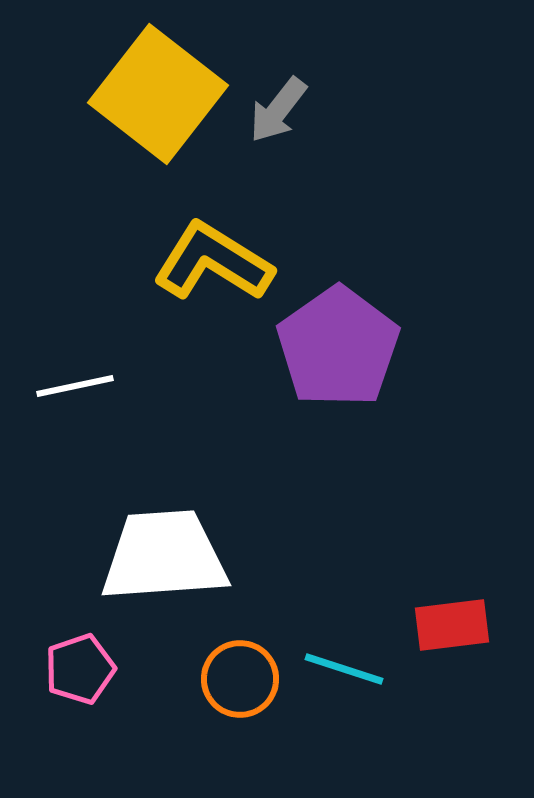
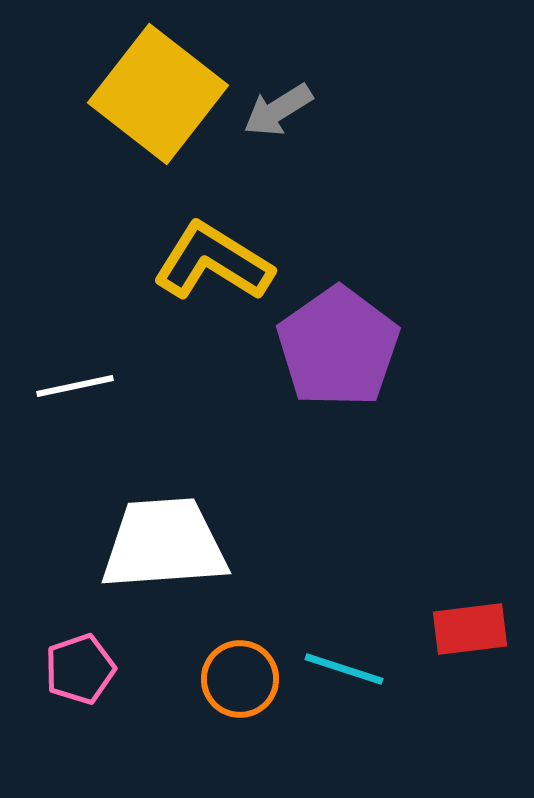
gray arrow: rotated 20 degrees clockwise
white trapezoid: moved 12 px up
red rectangle: moved 18 px right, 4 px down
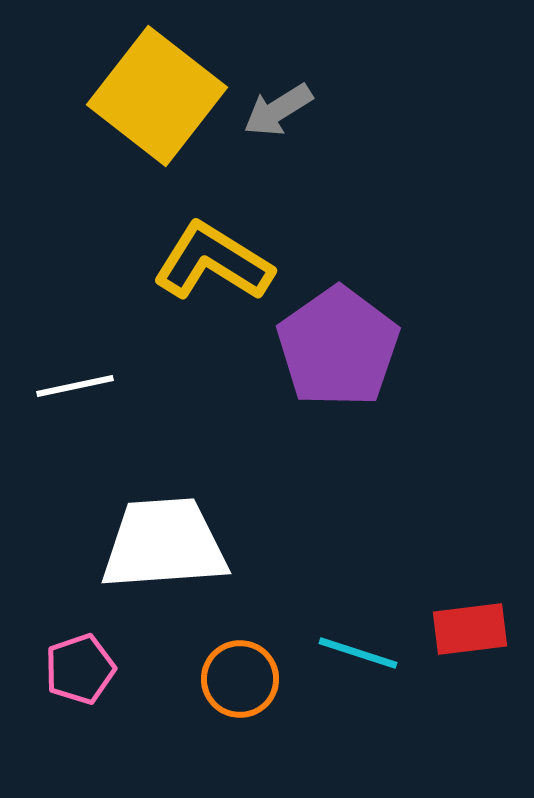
yellow square: moved 1 px left, 2 px down
cyan line: moved 14 px right, 16 px up
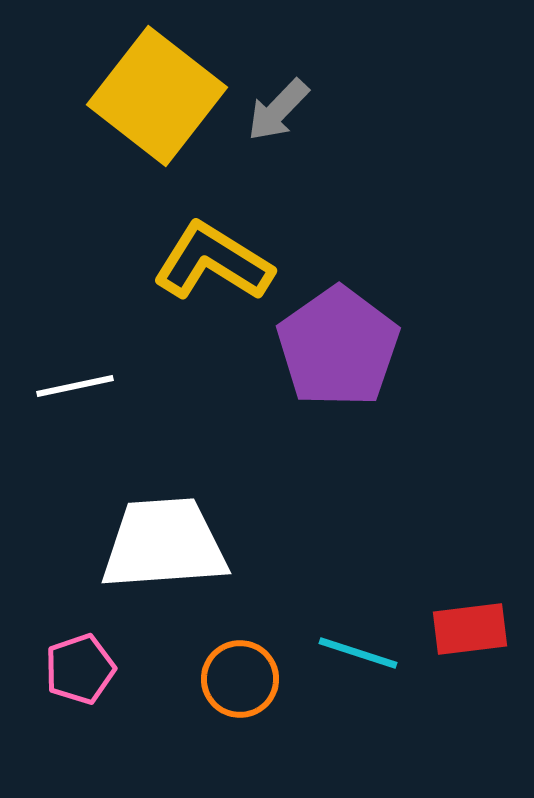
gray arrow: rotated 14 degrees counterclockwise
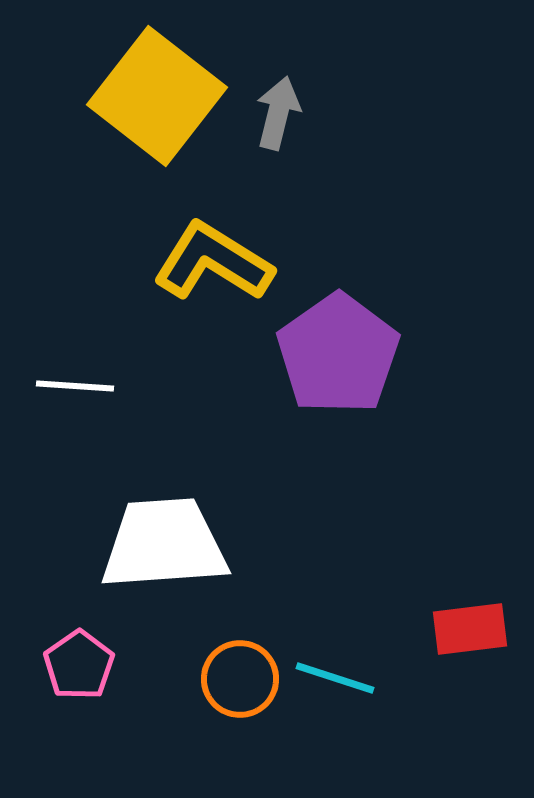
gray arrow: moved 3 px down; rotated 150 degrees clockwise
purple pentagon: moved 7 px down
white line: rotated 16 degrees clockwise
cyan line: moved 23 px left, 25 px down
pink pentagon: moved 1 px left, 4 px up; rotated 16 degrees counterclockwise
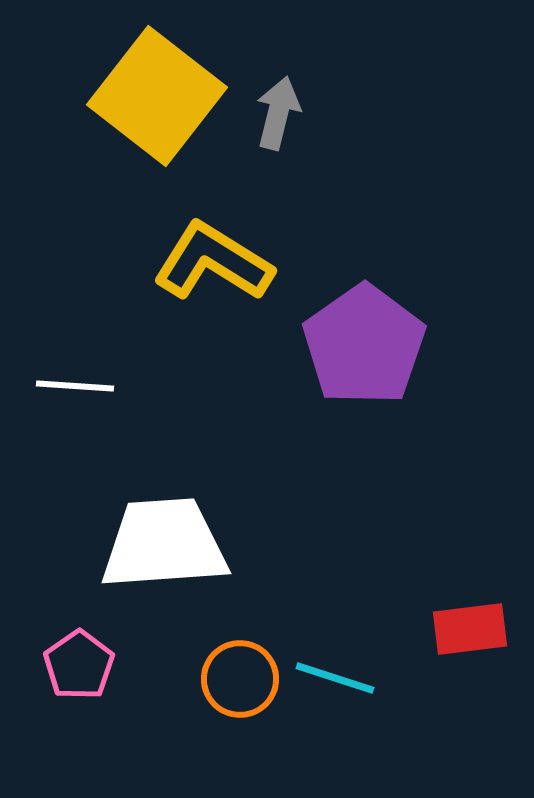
purple pentagon: moved 26 px right, 9 px up
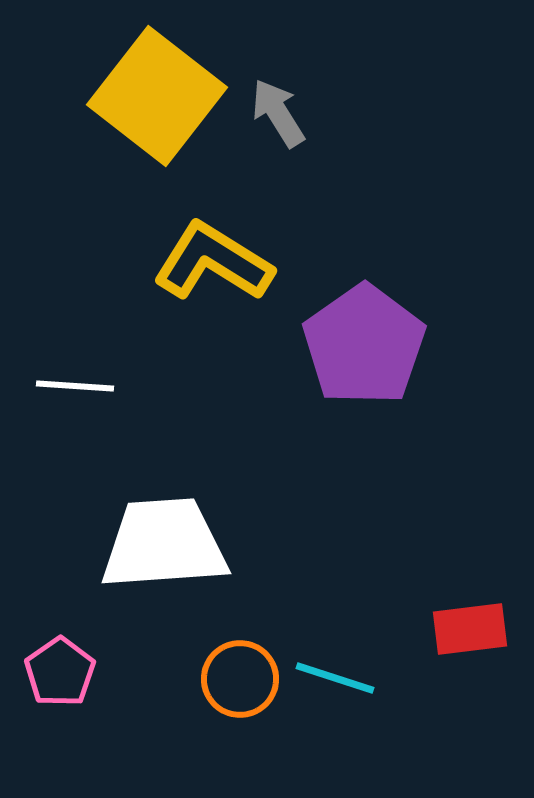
gray arrow: rotated 46 degrees counterclockwise
pink pentagon: moved 19 px left, 7 px down
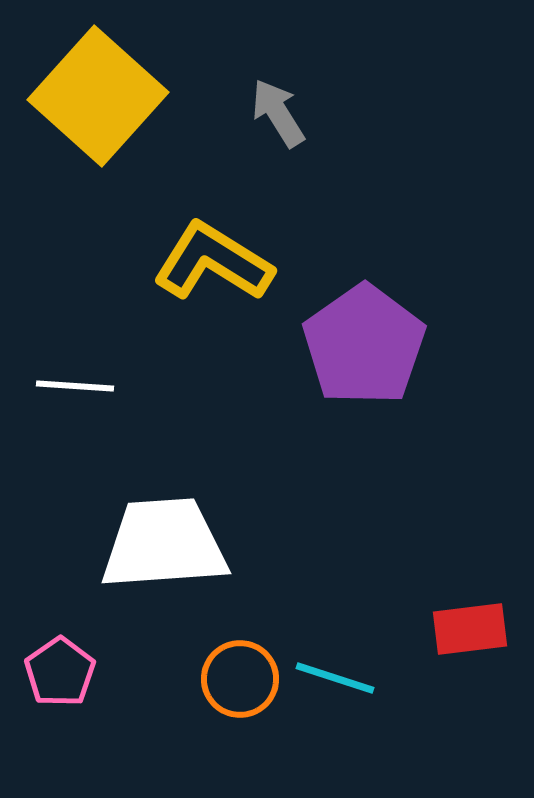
yellow square: moved 59 px left; rotated 4 degrees clockwise
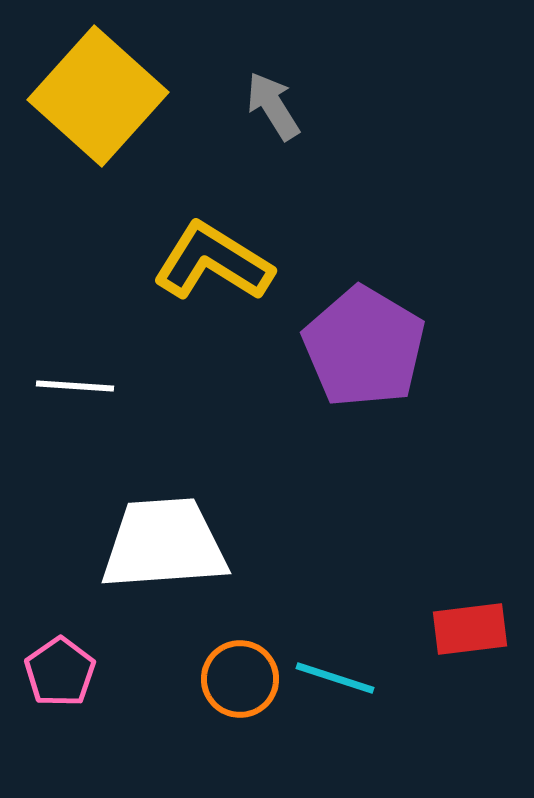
gray arrow: moved 5 px left, 7 px up
purple pentagon: moved 2 px down; rotated 6 degrees counterclockwise
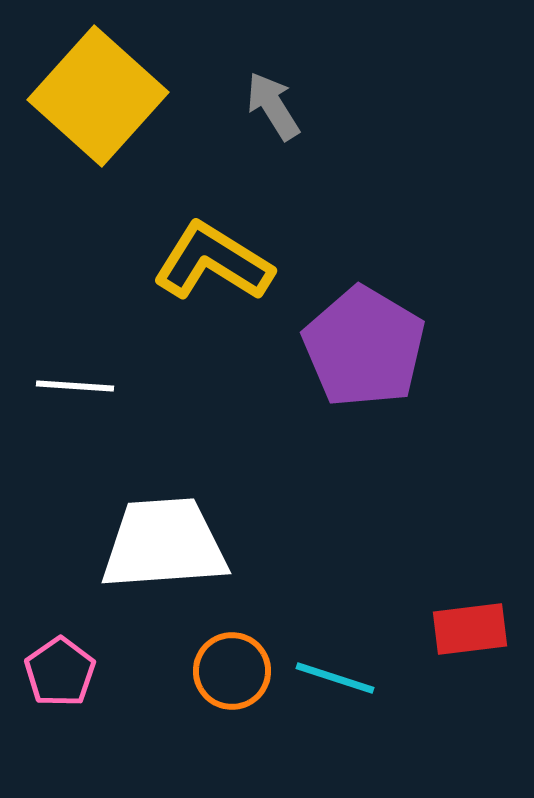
orange circle: moved 8 px left, 8 px up
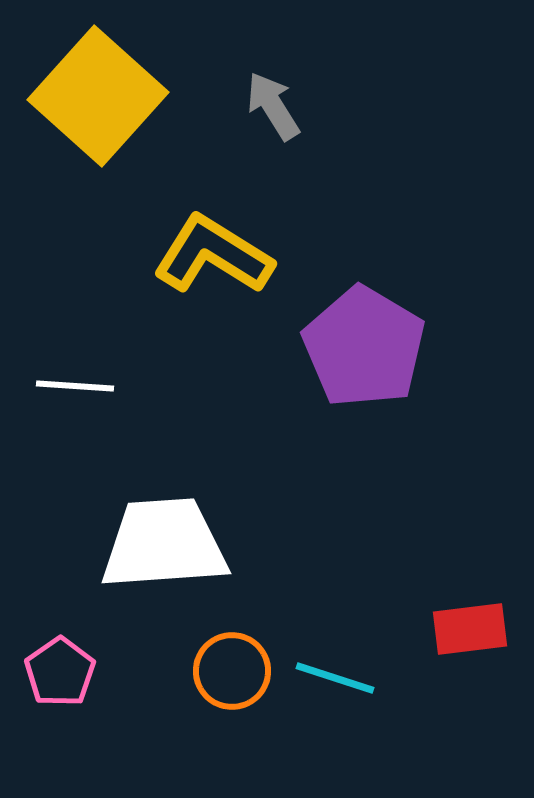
yellow L-shape: moved 7 px up
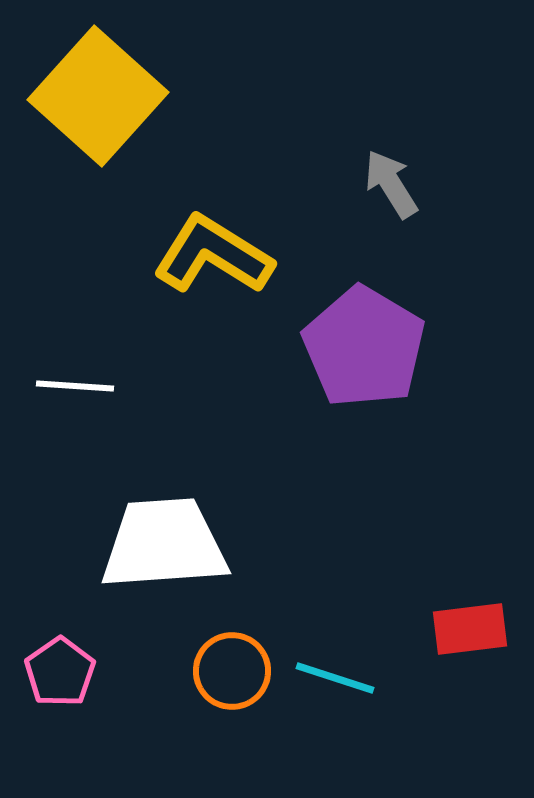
gray arrow: moved 118 px right, 78 px down
